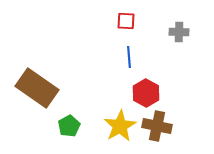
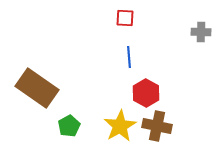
red square: moved 1 px left, 3 px up
gray cross: moved 22 px right
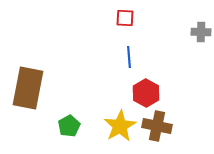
brown rectangle: moved 9 px left; rotated 66 degrees clockwise
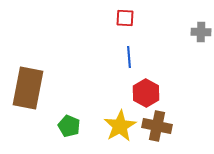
green pentagon: rotated 20 degrees counterclockwise
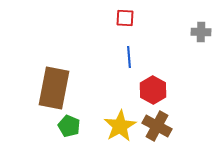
brown rectangle: moved 26 px right
red hexagon: moved 7 px right, 3 px up
brown cross: rotated 16 degrees clockwise
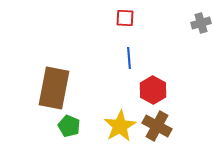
gray cross: moved 9 px up; rotated 18 degrees counterclockwise
blue line: moved 1 px down
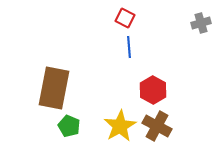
red square: rotated 24 degrees clockwise
blue line: moved 11 px up
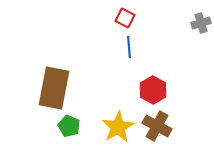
yellow star: moved 2 px left, 1 px down
